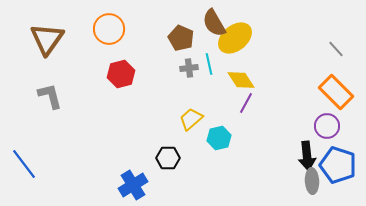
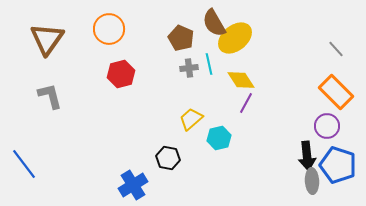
black hexagon: rotated 10 degrees clockwise
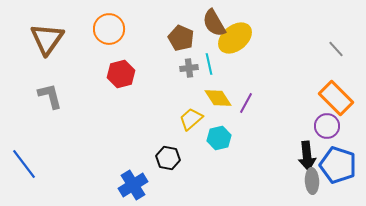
yellow diamond: moved 23 px left, 18 px down
orange rectangle: moved 6 px down
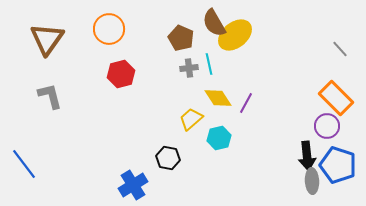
yellow ellipse: moved 3 px up
gray line: moved 4 px right
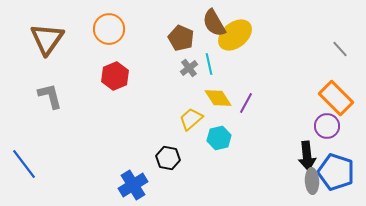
gray cross: rotated 30 degrees counterclockwise
red hexagon: moved 6 px left, 2 px down; rotated 8 degrees counterclockwise
blue pentagon: moved 2 px left, 7 px down
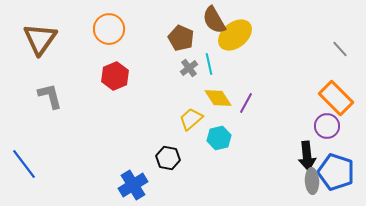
brown semicircle: moved 3 px up
brown triangle: moved 7 px left
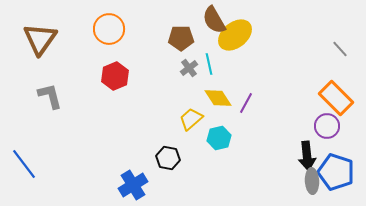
brown pentagon: rotated 25 degrees counterclockwise
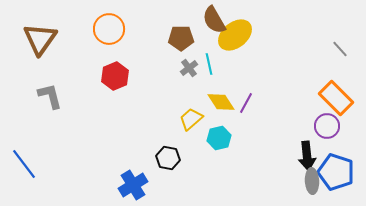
yellow diamond: moved 3 px right, 4 px down
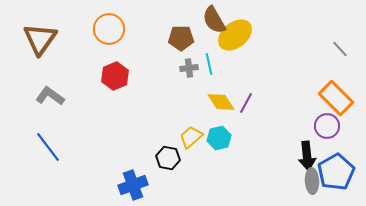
gray cross: rotated 30 degrees clockwise
gray L-shape: rotated 40 degrees counterclockwise
yellow trapezoid: moved 18 px down
blue line: moved 24 px right, 17 px up
blue pentagon: rotated 24 degrees clockwise
blue cross: rotated 12 degrees clockwise
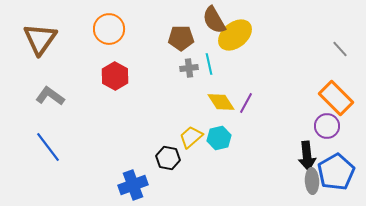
red hexagon: rotated 8 degrees counterclockwise
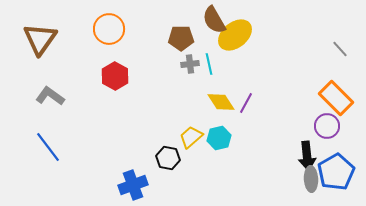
gray cross: moved 1 px right, 4 px up
gray ellipse: moved 1 px left, 2 px up
